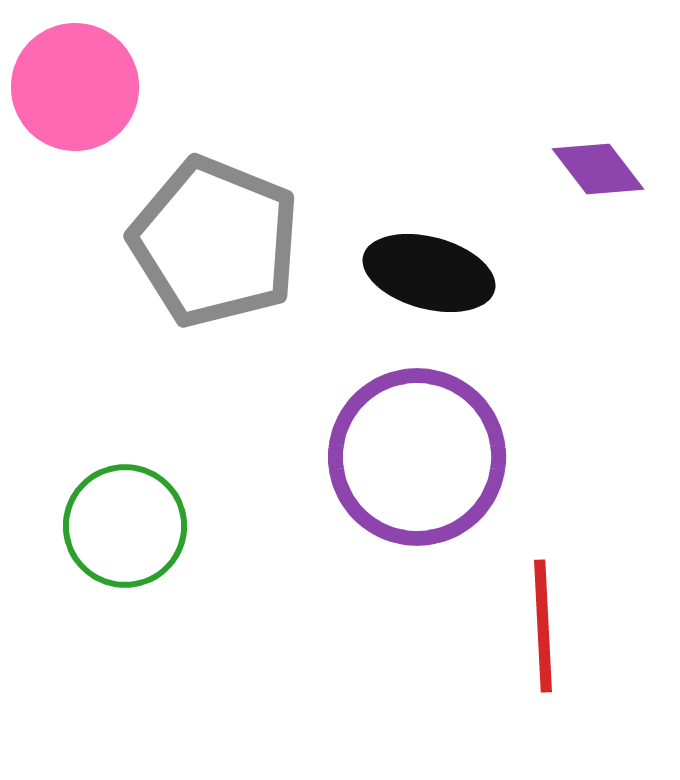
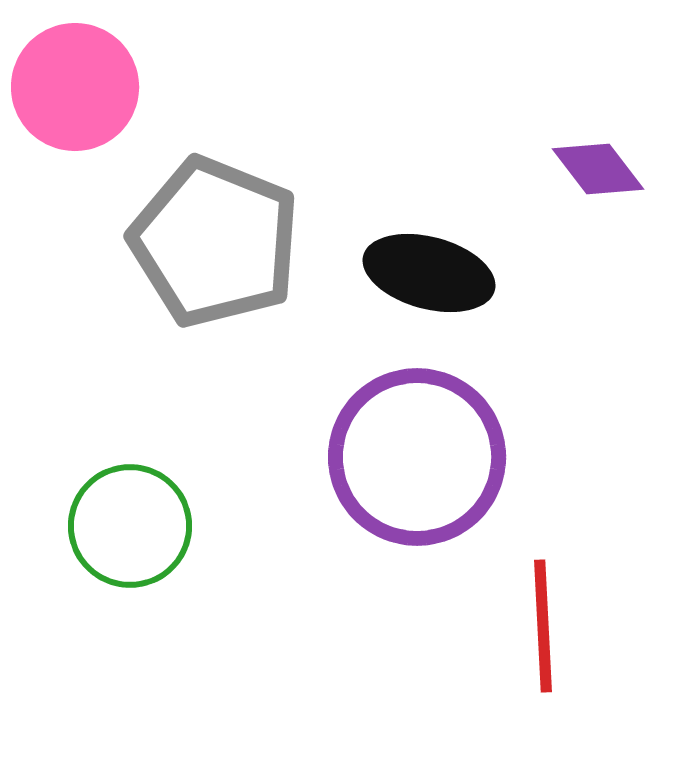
green circle: moved 5 px right
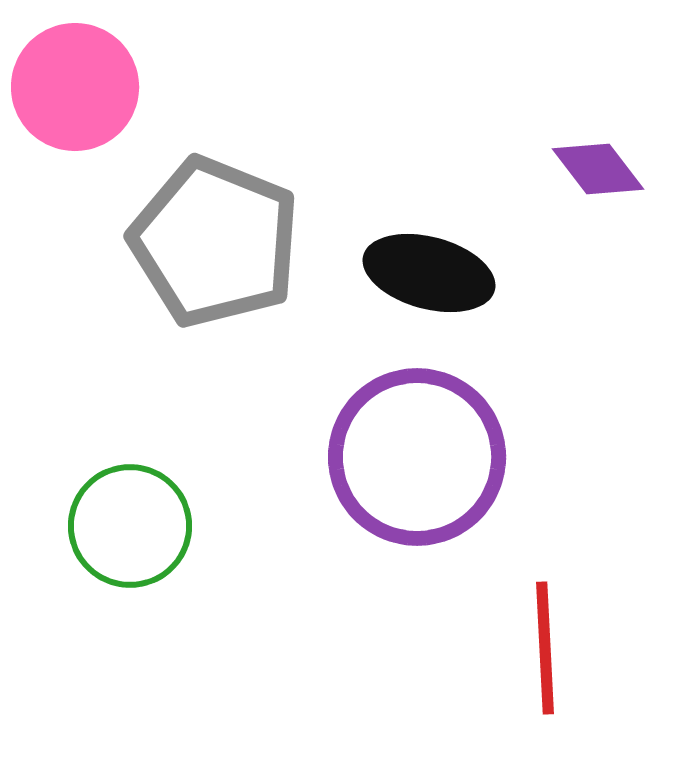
red line: moved 2 px right, 22 px down
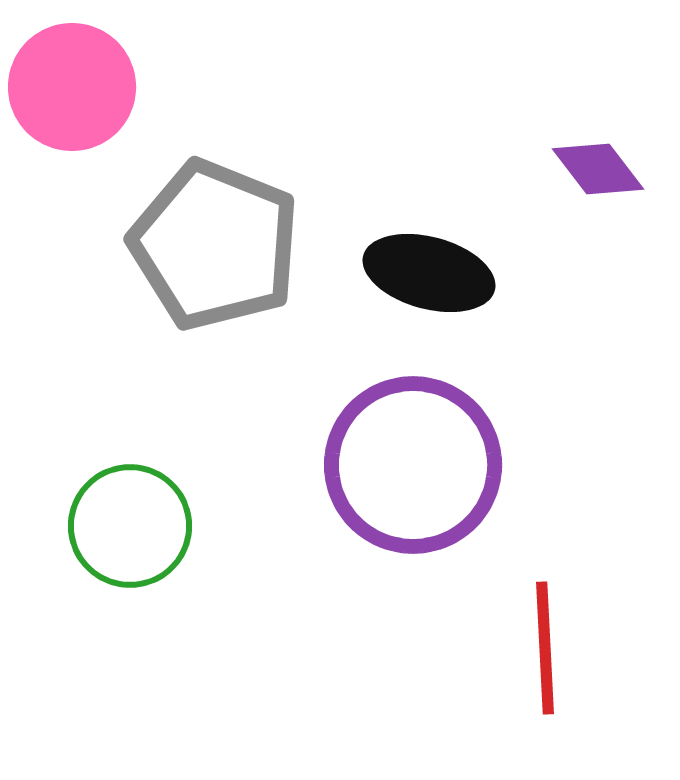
pink circle: moved 3 px left
gray pentagon: moved 3 px down
purple circle: moved 4 px left, 8 px down
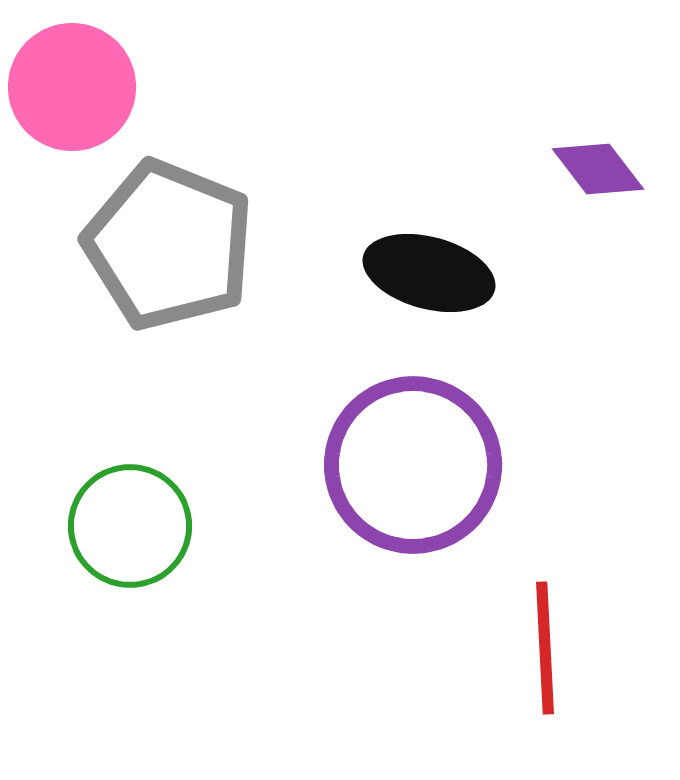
gray pentagon: moved 46 px left
